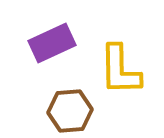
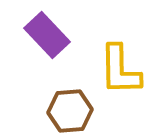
purple rectangle: moved 5 px left, 8 px up; rotated 72 degrees clockwise
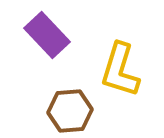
yellow L-shape: rotated 18 degrees clockwise
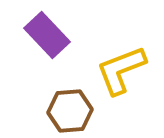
yellow L-shape: moved 1 px right; rotated 52 degrees clockwise
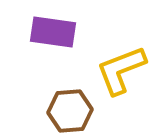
purple rectangle: moved 6 px right, 3 px up; rotated 39 degrees counterclockwise
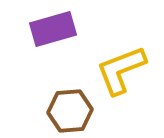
purple rectangle: moved 3 px up; rotated 24 degrees counterclockwise
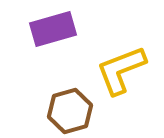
brown hexagon: rotated 12 degrees counterclockwise
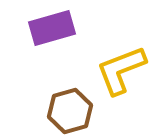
purple rectangle: moved 1 px left, 1 px up
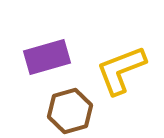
purple rectangle: moved 5 px left, 29 px down
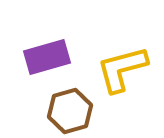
yellow L-shape: moved 1 px right, 1 px up; rotated 6 degrees clockwise
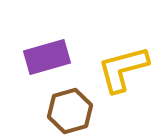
yellow L-shape: moved 1 px right
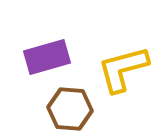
brown hexagon: moved 2 px up; rotated 21 degrees clockwise
